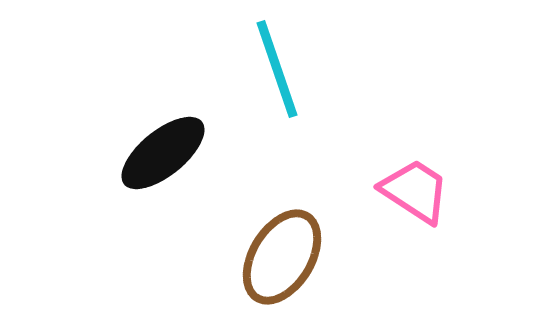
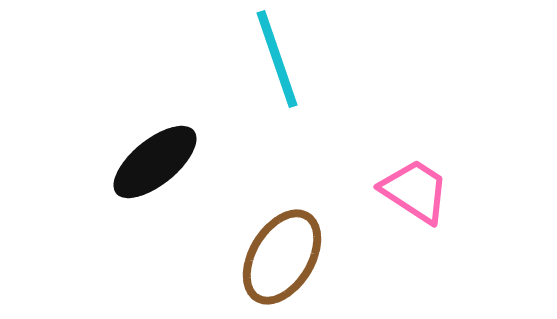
cyan line: moved 10 px up
black ellipse: moved 8 px left, 9 px down
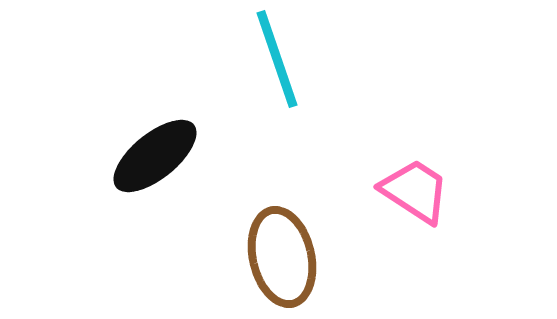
black ellipse: moved 6 px up
brown ellipse: rotated 44 degrees counterclockwise
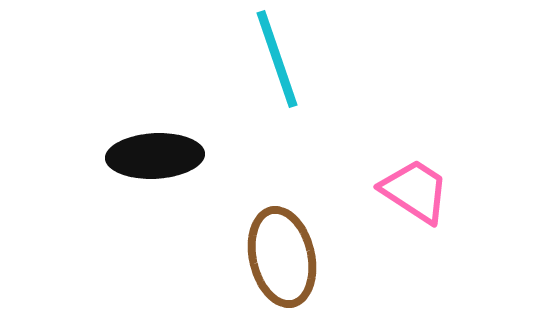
black ellipse: rotated 36 degrees clockwise
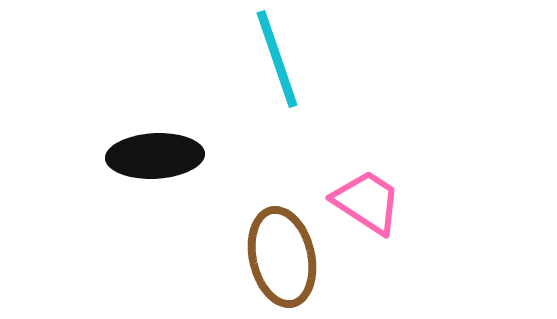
pink trapezoid: moved 48 px left, 11 px down
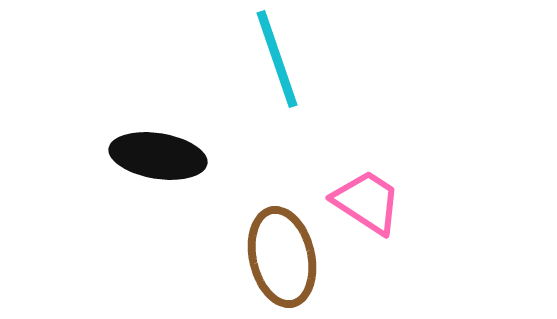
black ellipse: moved 3 px right; rotated 12 degrees clockwise
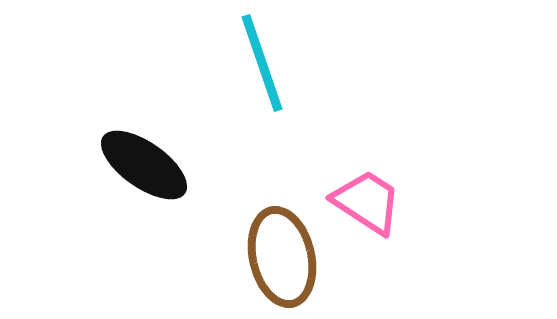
cyan line: moved 15 px left, 4 px down
black ellipse: moved 14 px left, 9 px down; rotated 26 degrees clockwise
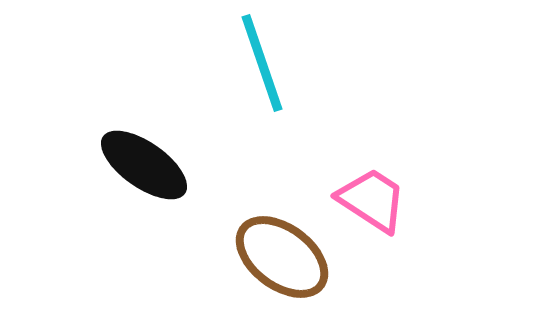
pink trapezoid: moved 5 px right, 2 px up
brown ellipse: rotated 40 degrees counterclockwise
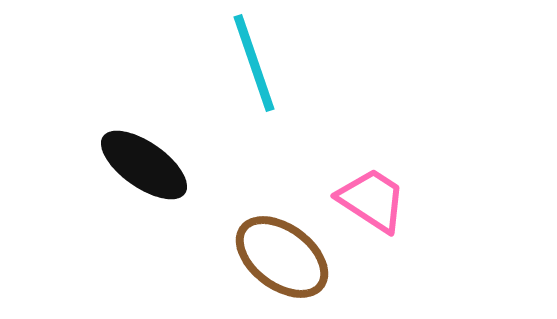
cyan line: moved 8 px left
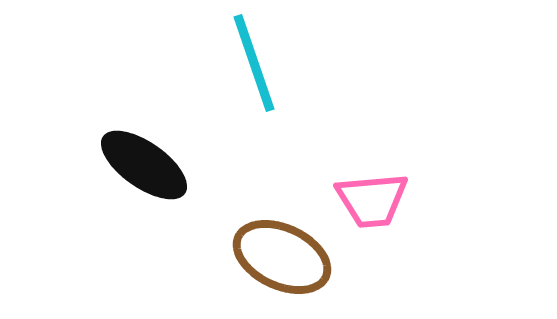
pink trapezoid: rotated 142 degrees clockwise
brown ellipse: rotated 12 degrees counterclockwise
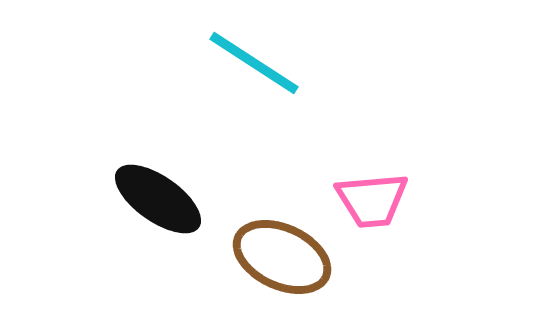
cyan line: rotated 38 degrees counterclockwise
black ellipse: moved 14 px right, 34 px down
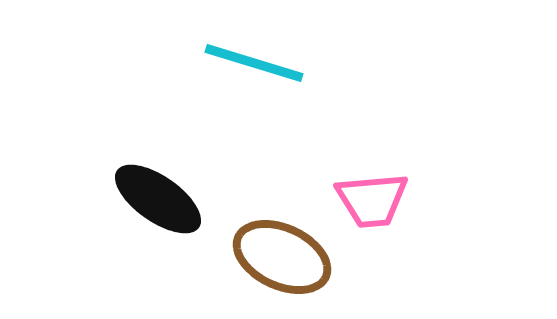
cyan line: rotated 16 degrees counterclockwise
